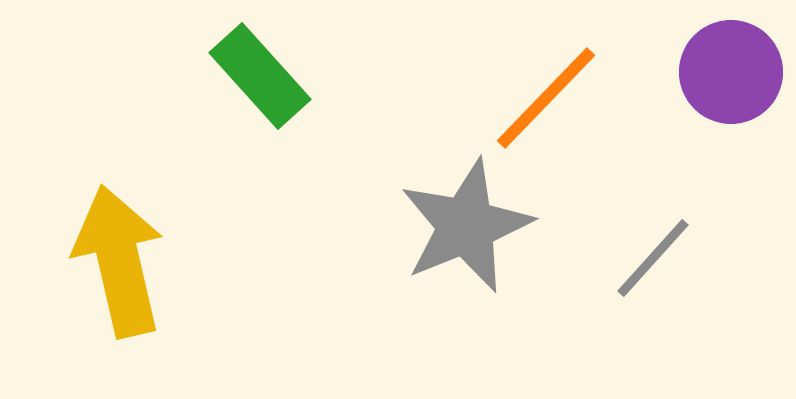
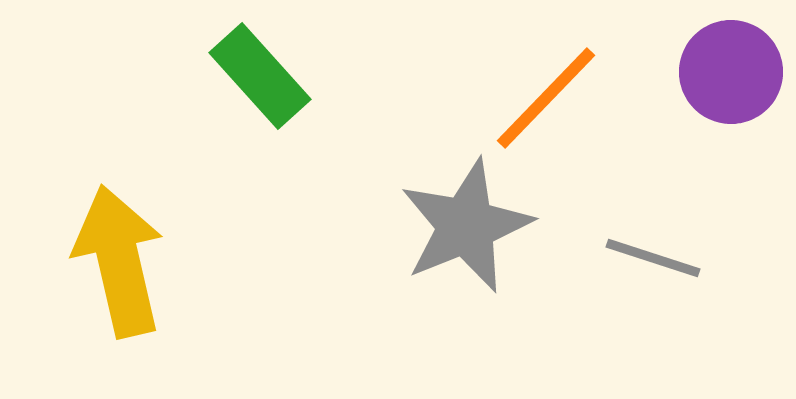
gray line: rotated 66 degrees clockwise
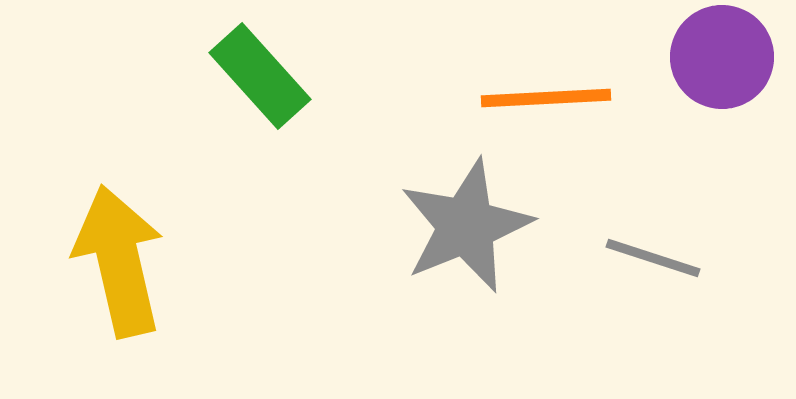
purple circle: moved 9 px left, 15 px up
orange line: rotated 43 degrees clockwise
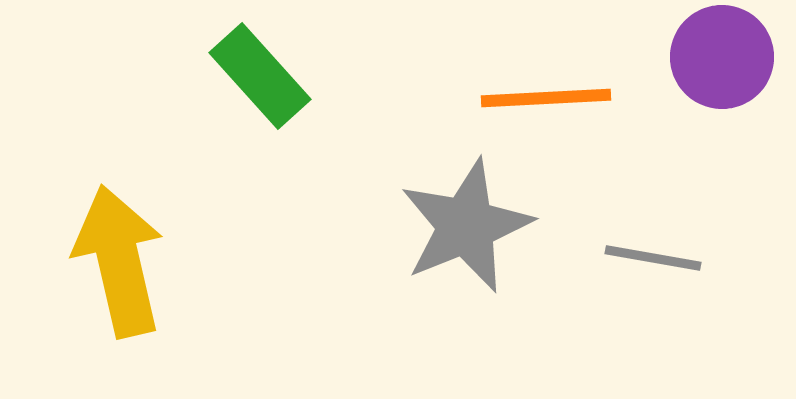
gray line: rotated 8 degrees counterclockwise
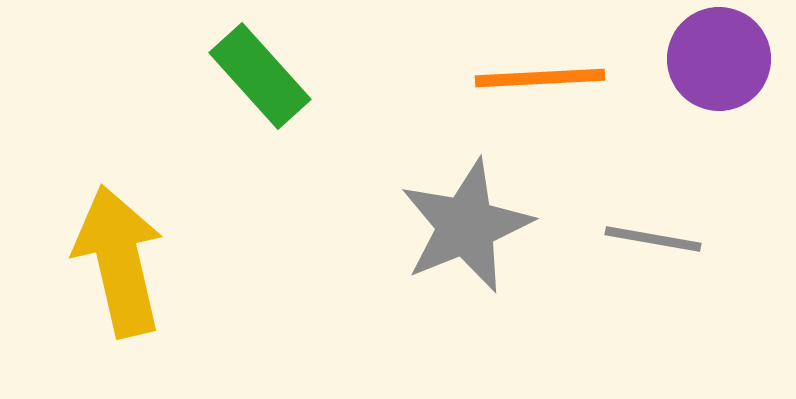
purple circle: moved 3 px left, 2 px down
orange line: moved 6 px left, 20 px up
gray line: moved 19 px up
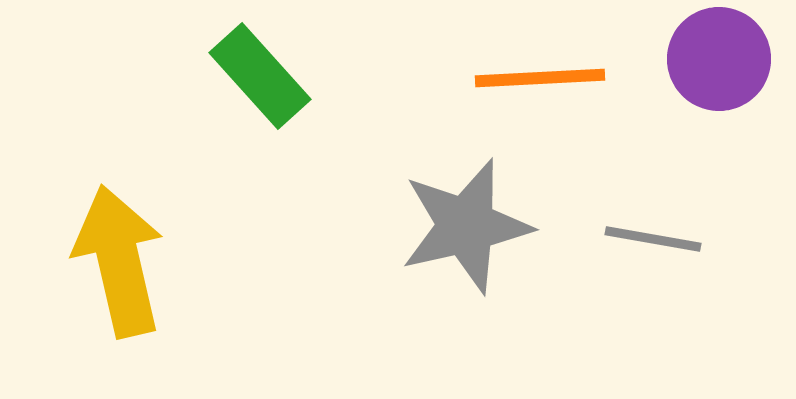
gray star: rotated 9 degrees clockwise
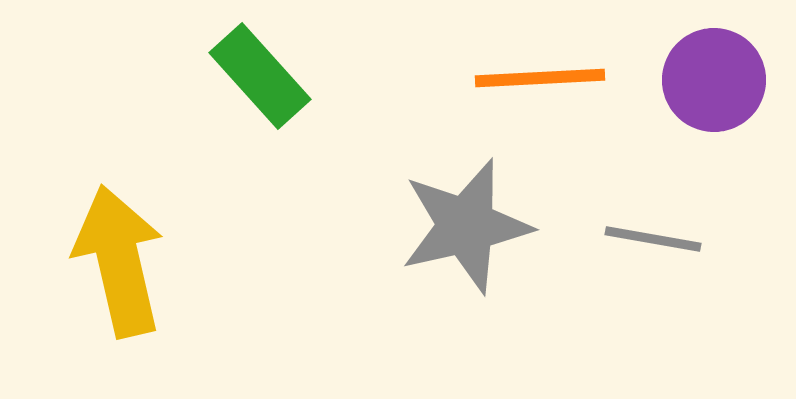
purple circle: moved 5 px left, 21 px down
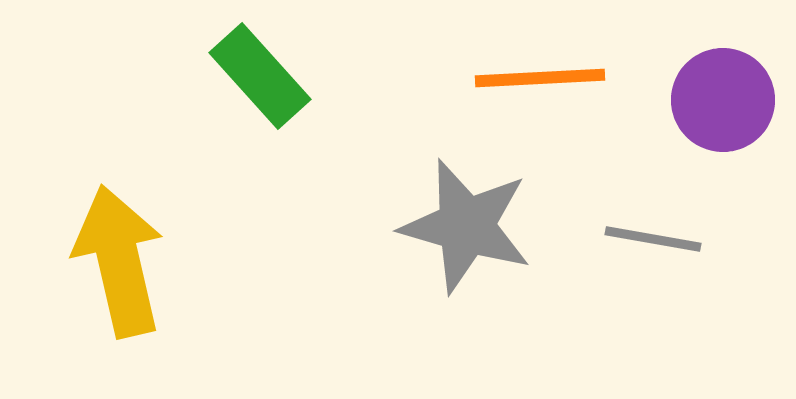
purple circle: moved 9 px right, 20 px down
gray star: rotated 29 degrees clockwise
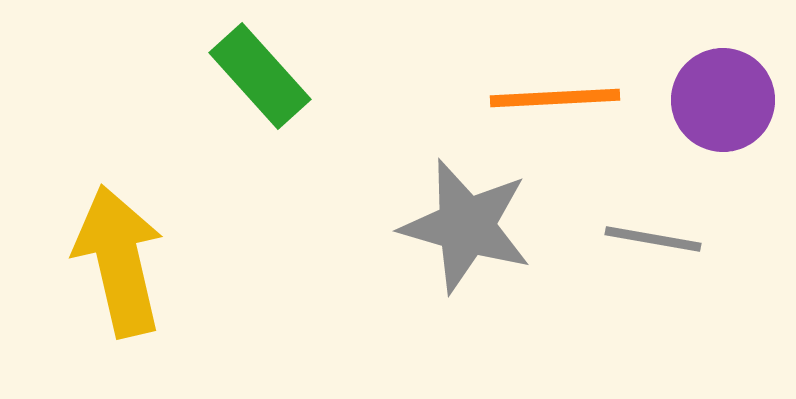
orange line: moved 15 px right, 20 px down
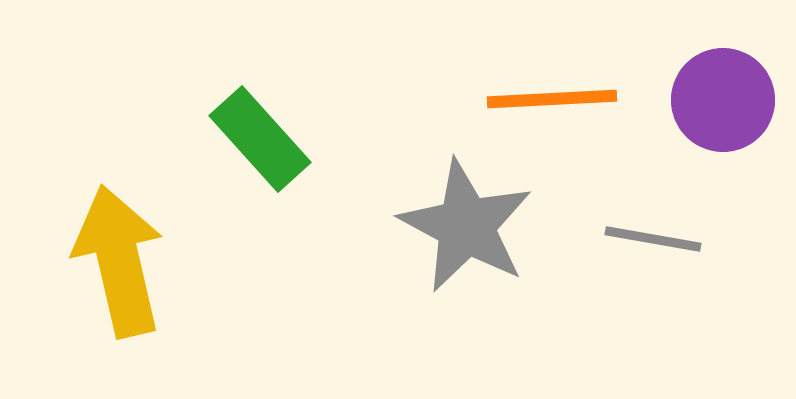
green rectangle: moved 63 px down
orange line: moved 3 px left, 1 px down
gray star: rotated 12 degrees clockwise
